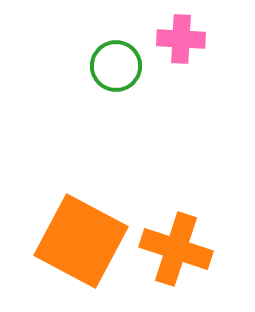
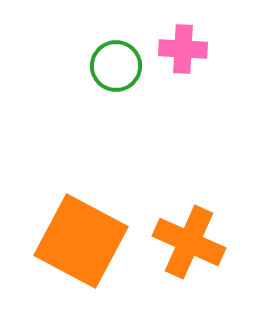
pink cross: moved 2 px right, 10 px down
orange cross: moved 13 px right, 7 px up; rotated 6 degrees clockwise
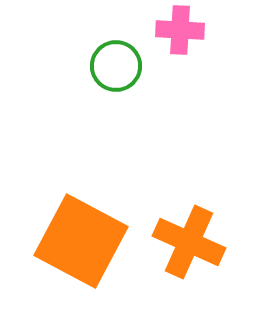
pink cross: moved 3 px left, 19 px up
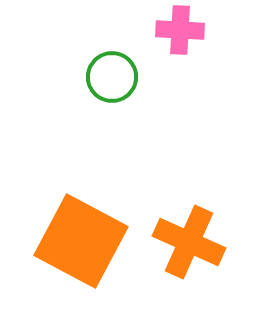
green circle: moved 4 px left, 11 px down
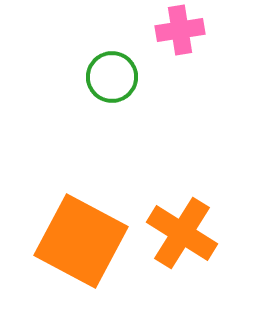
pink cross: rotated 12 degrees counterclockwise
orange cross: moved 7 px left, 9 px up; rotated 8 degrees clockwise
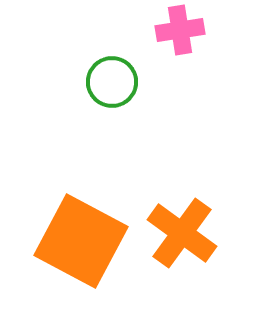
green circle: moved 5 px down
orange cross: rotated 4 degrees clockwise
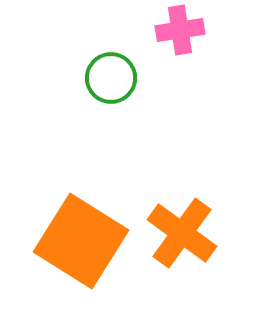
green circle: moved 1 px left, 4 px up
orange square: rotated 4 degrees clockwise
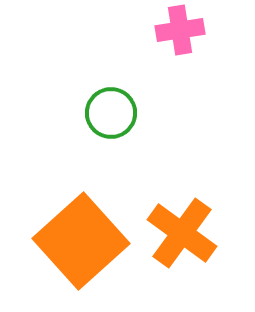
green circle: moved 35 px down
orange square: rotated 16 degrees clockwise
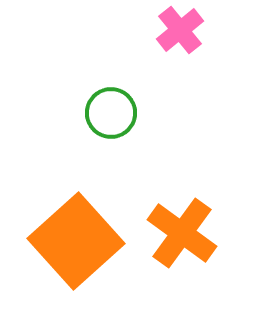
pink cross: rotated 30 degrees counterclockwise
orange square: moved 5 px left
